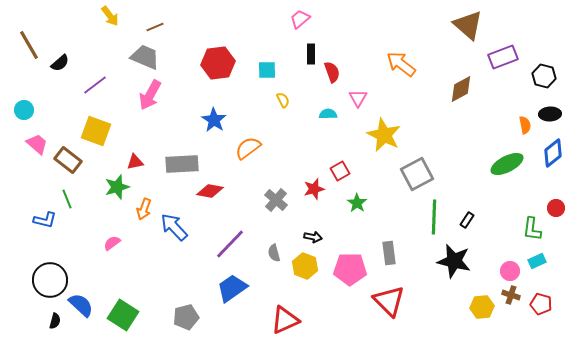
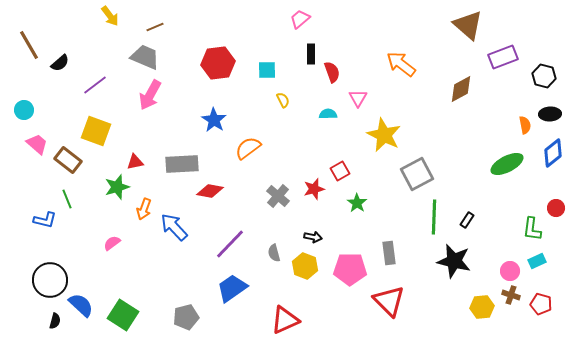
gray cross at (276, 200): moved 2 px right, 4 px up
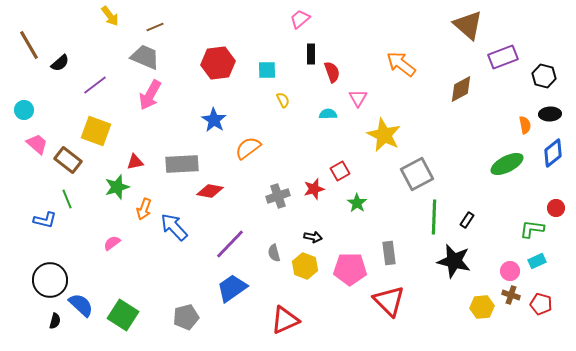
gray cross at (278, 196): rotated 30 degrees clockwise
green L-shape at (532, 229): rotated 90 degrees clockwise
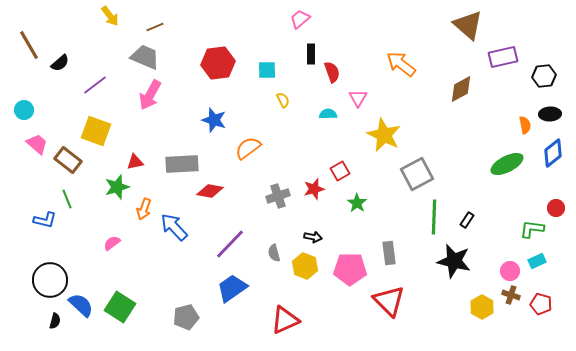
purple rectangle at (503, 57): rotated 8 degrees clockwise
black hexagon at (544, 76): rotated 20 degrees counterclockwise
blue star at (214, 120): rotated 15 degrees counterclockwise
yellow hexagon at (482, 307): rotated 25 degrees counterclockwise
green square at (123, 315): moved 3 px left, 8 px up
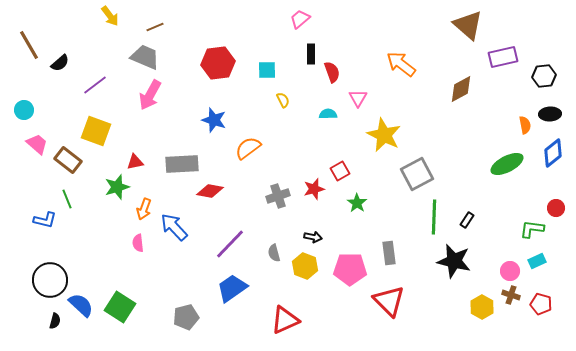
pink semicircle at (112, 243): moved 26 px right; rotated 60 degrees counterclockwise
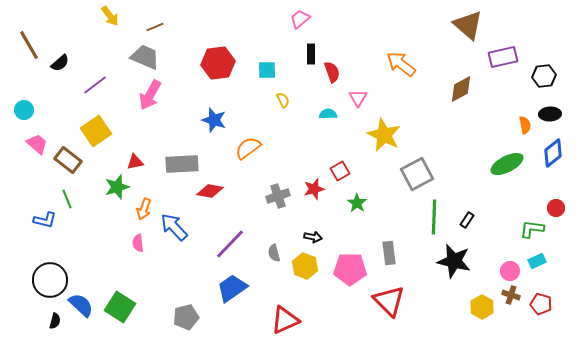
yellow square at (96, 131): rotated 36 degrees clockwise
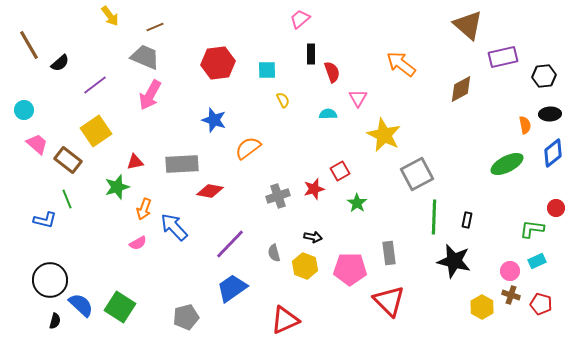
black rectangle at (467, 220): rotated 21 degrees counterclockwise
pink semicircle at (138, 243): rotated 114 degrees counterclockwise
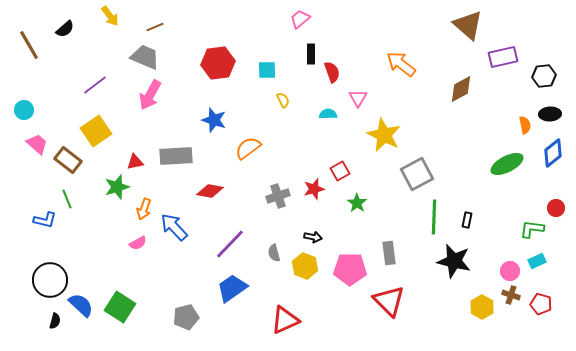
black semicircle at (60, 63): moved 5 px right, 34 px up
gray rectangle at (182, 164): moved 6 px left, 8 px up
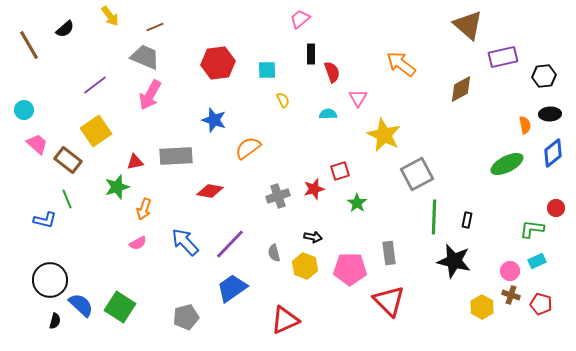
red square at (340, 171): rotated 12 degrees clockwise
blue arrow at (174, 227): moved 11 px right, 15 px down
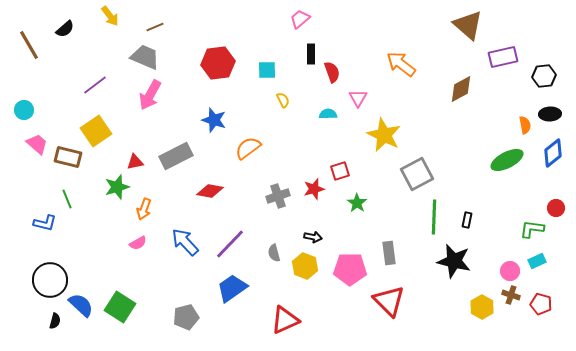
gray rectangle at (176, 156): rotated 24 degrees counterclockwise
brown rectangle at (68, 160): moved 3 px up; rotated 24 degrees counterclockwise
green ellipse at (507, 164): moved 4 px up
blue L-shape at (45, 220): moved 3 px down
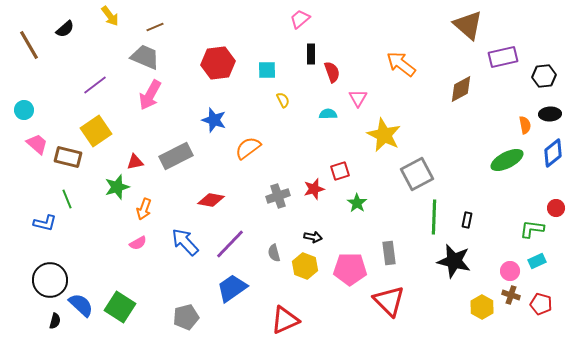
red diamond at (210, 191): moved 1 px right, 9 px down
